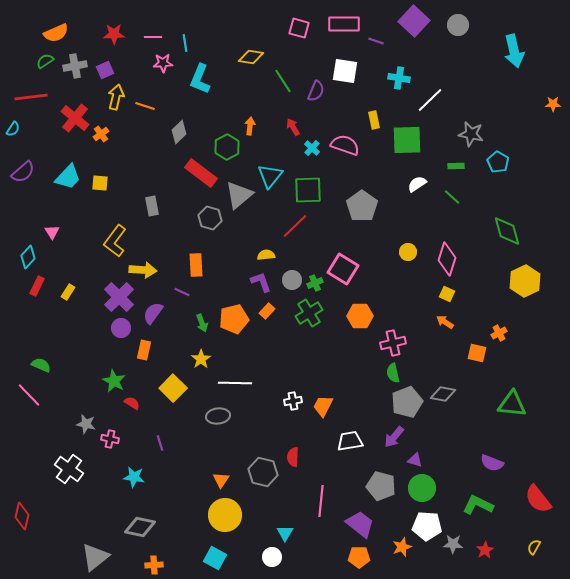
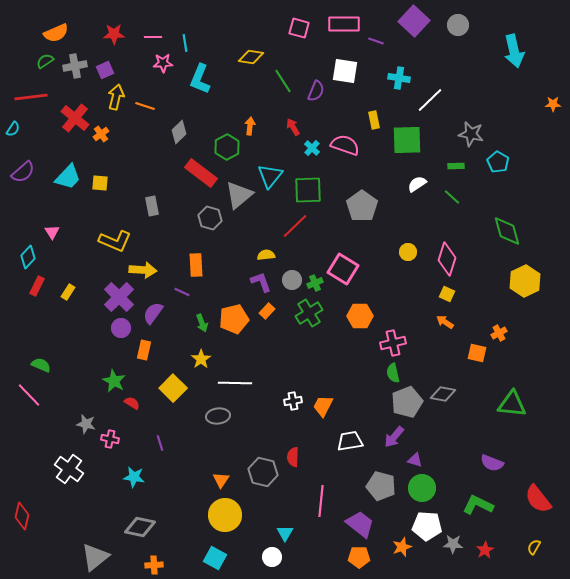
yellow L-shape at (115, 241): rotated 104 degrees counterclockwise
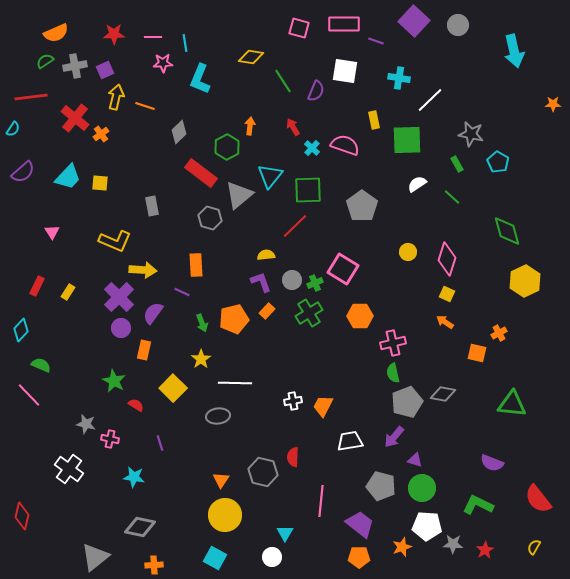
green rectangle at (456, 166): moved 1 px right, 2 px up; rotated 63 degrees clockwise
cyan diamond at (28, 257): moved 7 px left, 73 px down
red semicircle at (132, 403): moved 4 px right, 2 px down
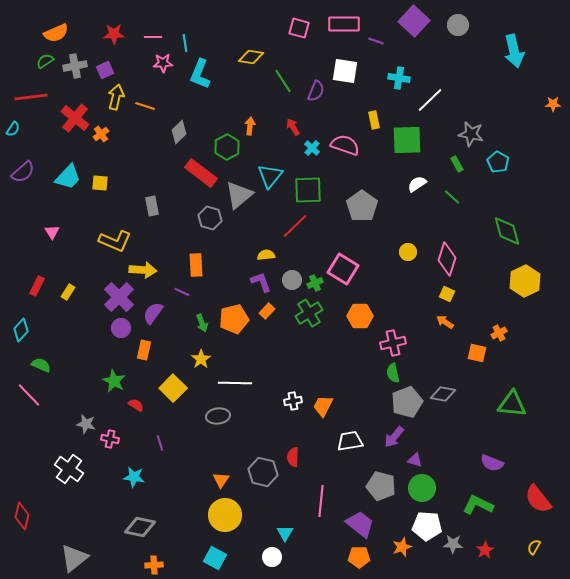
cyan L-shape at (200, 79): moved 5 px up
gray triangle at (95, 557): moved 21 px left, 1 px down
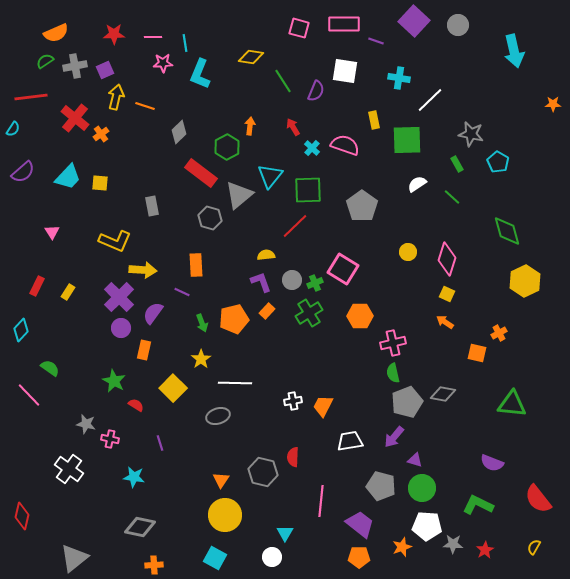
green semicircle at (41, 365): moved 9 px right, 3 px down; rotated 12 degrees clockwise
gray ellipse at (218, 416): rotated 10 degrees counterclockwise
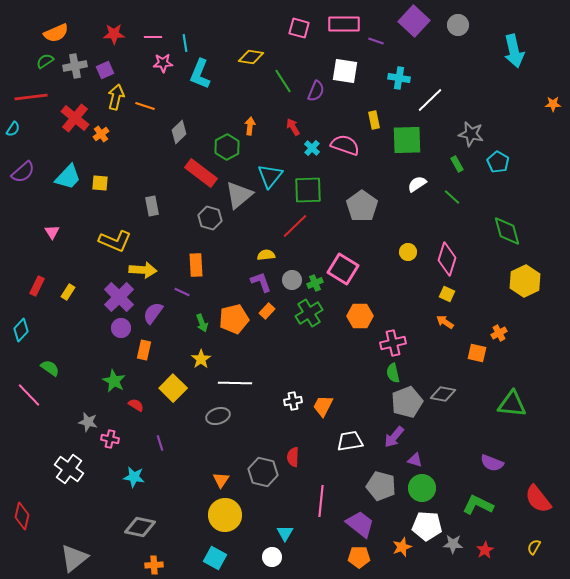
gray star at (86, 424): moved 2 px right, 2 px up
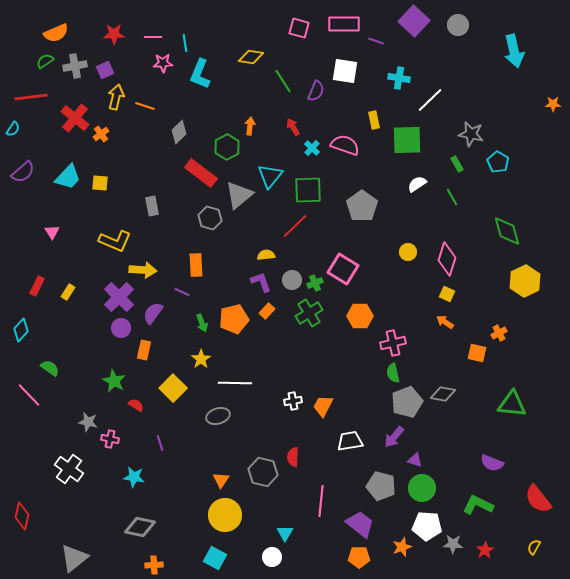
green line at (452, 197): rotated 18 degrees clockwise
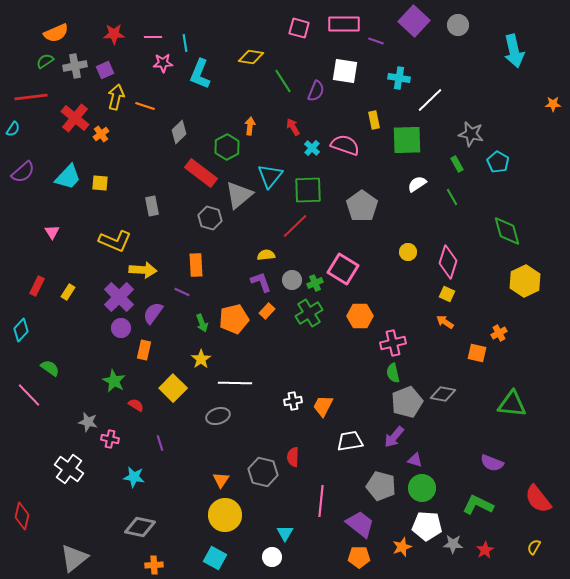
pink diamond at (447, 259): moved 1 px right, 3 px down
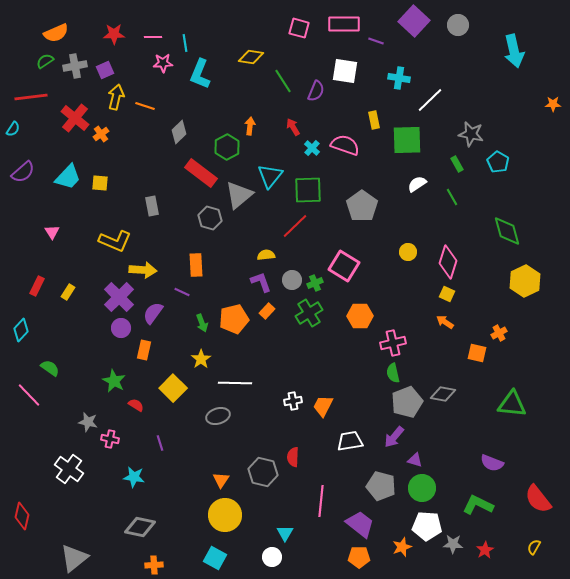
pink square at (343, 269): moved 1 px right, 3 px up
